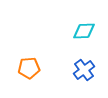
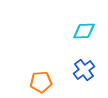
orange pentagon: moved 12 px right, 14 px down
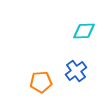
blue cross: moved 8 px left, 1 px down
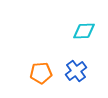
orange pentagon: moved 9 px up
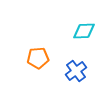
orange pentagon: moved 3 px left, 15 px up
